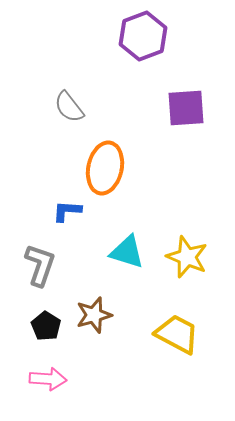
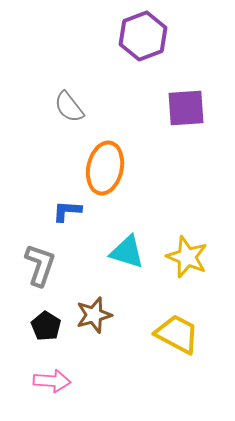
pink arrow: moved 4 px right, 2 px down
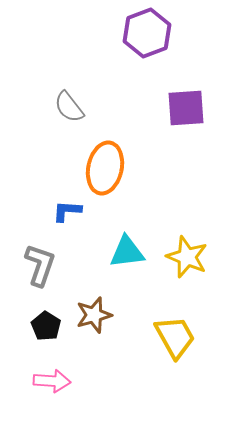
purple hexagon: moved 4 px right, 3 px up
cyan triangle: rotated 24 degrees counterclockwise
yellow trapezoid: moved 2 px left, 3 px down; rotated 33 degrees clockwise
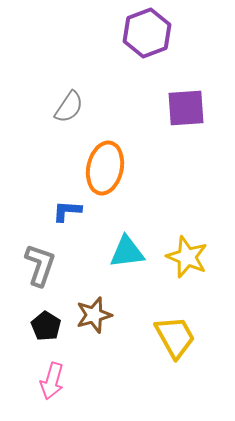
gray semicircle: rotated 108 degrees counterclockwise
pink arrow: rotated 102 degrees clockwise
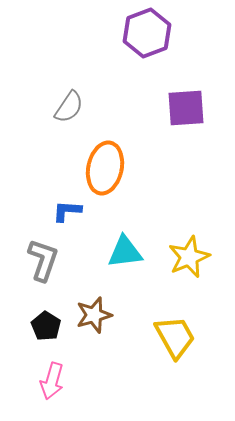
cyan triangle: moved 2 px left
yellow star: moved 2 px right; rotated 27 degrees clockwise
gray L-shape: moved 3 px right, 5 px up
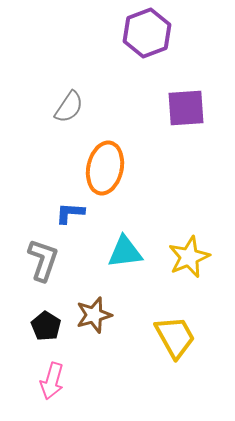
blue L-shape: moved 3 px right, 2 px down
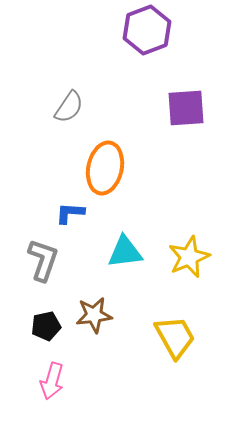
purple hexagon: moved 3 px up
brown star: rotated 9 degrees clockwise
black pentagon: rotated 28 degrees clockwise
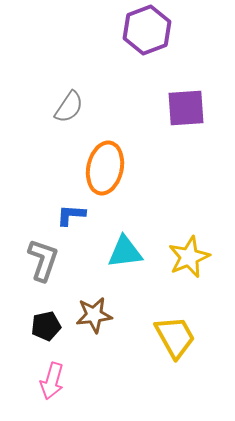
blue L-shape: moved 1 px right, 2 px down
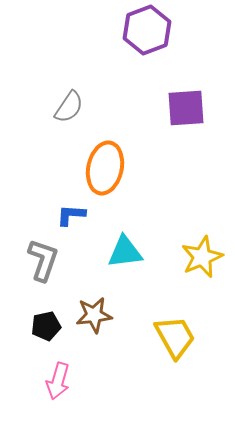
yellow star: moved 13 px right
pink arrow: moved 6 px right
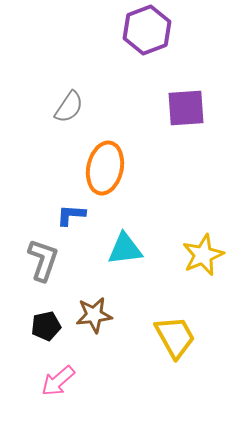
cyan triangle: moved 3 px up
yellow star: moved 1 px right, 2 px up
pink arrow: rotated 33 degrees clockwise
